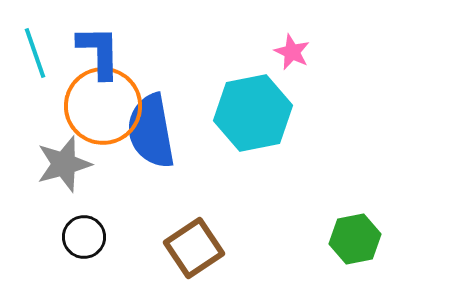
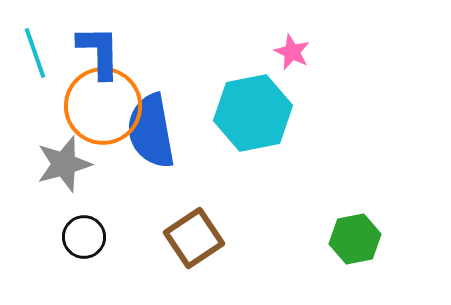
brown square: moved 10 px up
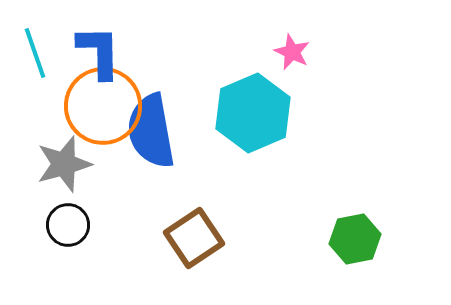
cyan hexagon: rotated 12 degrees counterclockwise
black circle: moved 16 px left, 12 px up
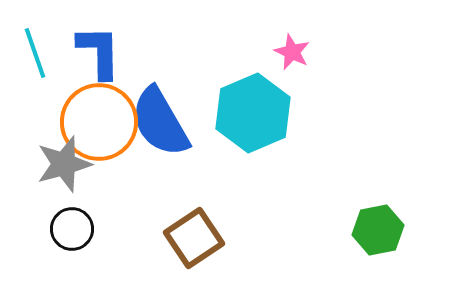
orange circle: moved 4 px left, 16 px down
blue semicircle: moved 9 px right, 9 px up; rotated 20 degrees counterclockwise
black circle: moved 4 px right, 4 px down
green hexagon: moved 23 px right, 9 px up
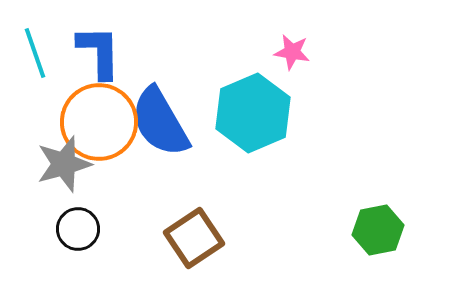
pink star: rotated 15 degrees counterclockwise
black circle: moved 6 px right
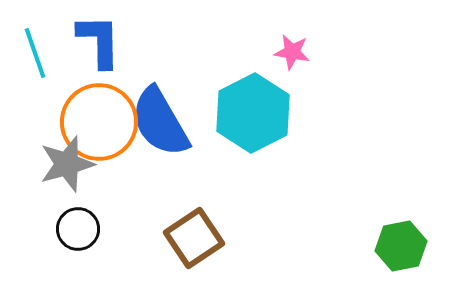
blue L-shape: moved 11 px up
cyan hexagon: rotated 4 degrees counterclockwise
gray star: moved 3 px right
green hexagon: moved 23 px right, 16 px down
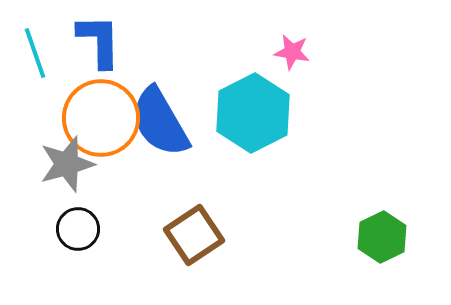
orange circle: moved 2 px right, 4 px up
brown square: moved 3 px up
green hexagon: moved 19 px left, 9 px up; rotated 15 degrees counterclockwise
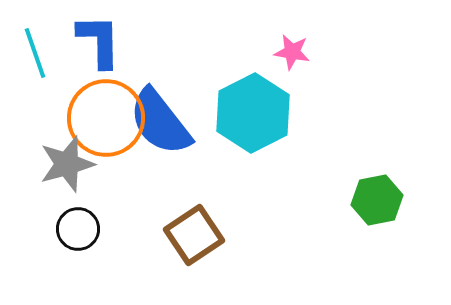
orange circle: moved 5 px right
blue semicircle: rotated 8 degrees counterclockwise
green hexagon: moved 5 px left, 37 px up; rotated 15 degrees clockwise
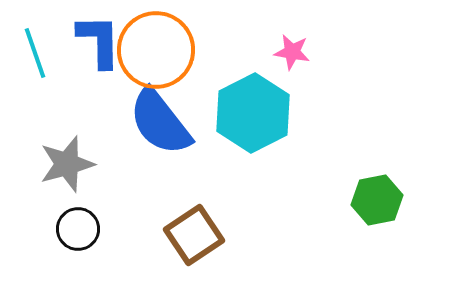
orange circle: moved 50 px right, 68 px up
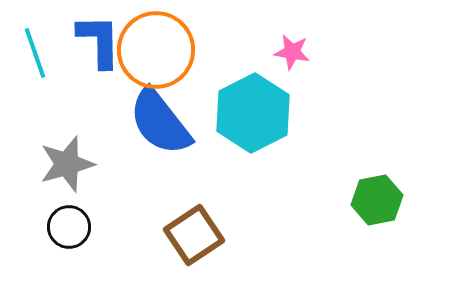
black circle: moved 9 px left, 2 px up
